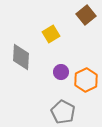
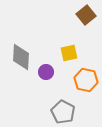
yellow square: moved 18 px right, 19 px down; rotated 18 degrees clockwise
purple circle: moved 15 px left
orange hexagon: rotated 20 degrees counterclockwise
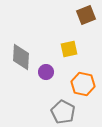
brown square: rotated 18 degrees clockwise
yellow square: moved 4 px up
orange hexagon: moved 3 px left, 4 px down
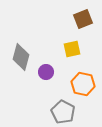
brown square: moved 3 px left, 4 px down
yellow square: moved 3 px right
gray diamond: rotated 12 degrees clockwise
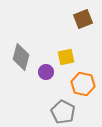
yellow square: moved 6 px left, 8 px down
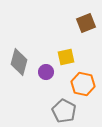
brown square: moved 3 px right, 4 px down
gray diamond: moved 2 px left, 5 px down
gray pentagon: moved 1 px right, 1 px up
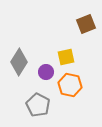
brown square: moved 1 px down
gray diamond: rotated 16 degrees clockwise
orange hexagon: moved 13 px left, 1 px down
gray pentagon: moved 26 px left, 6 px up
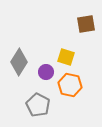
brown square: rotated 12 degrees clockwise
yellow square: rotated 30 degrees clockwise
